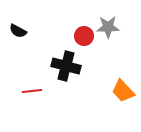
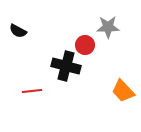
red circle: moved 1 px right, 9 px down
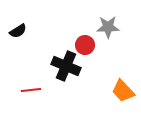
black semicircle: rotated 60 degrees counterclockwise
black cross: rotated 8 degrees clockwise
red line: moved 1 px left, 1 px up
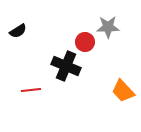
red circle: moved 3 px up
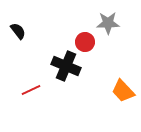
gray star: moved 4 px up
black semicircle: rotated 96 degrees counterclockwise
red line: rotated 18 degrees counterclockwise
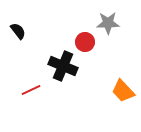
black cross: moved 3 px left
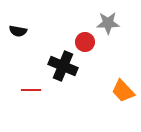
black semicircle: rotated 138 degrees clockwise
red line: rotated 24 degrees clockwise
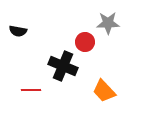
orange trapezoid: moved 19 px left
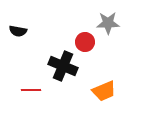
orange trapezoid: rotated 70 degrees counterclockwise
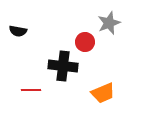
gray star: moved 1 px right; rotated 20 degrees counterclockwise
black cross: rotated 16 degrees counterclockwise
orange trapezoid: moved 1 px left, 2 px down
